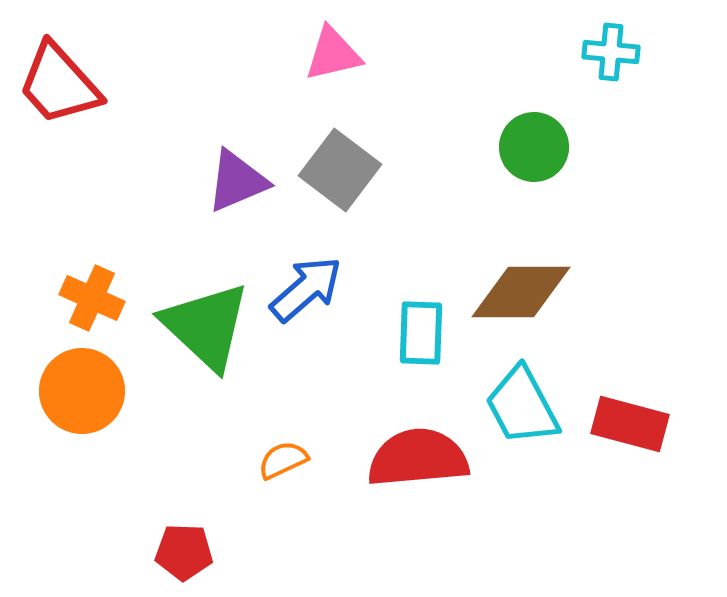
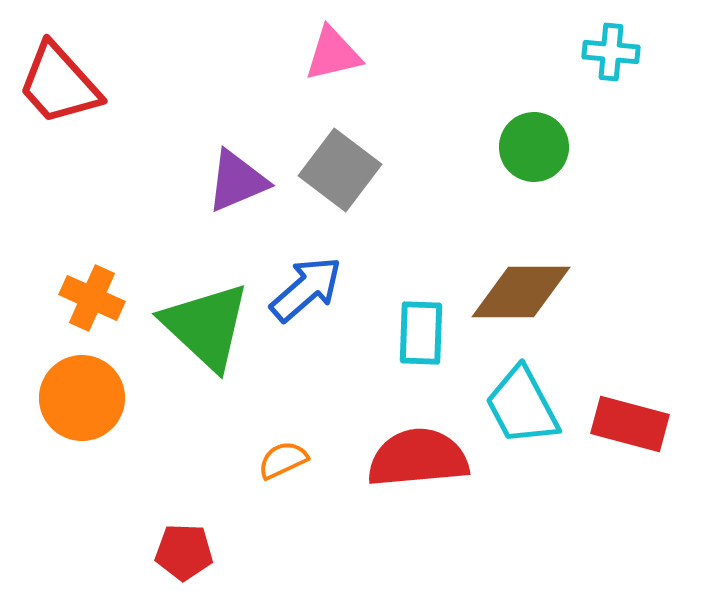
orange circle: moved 7 px down
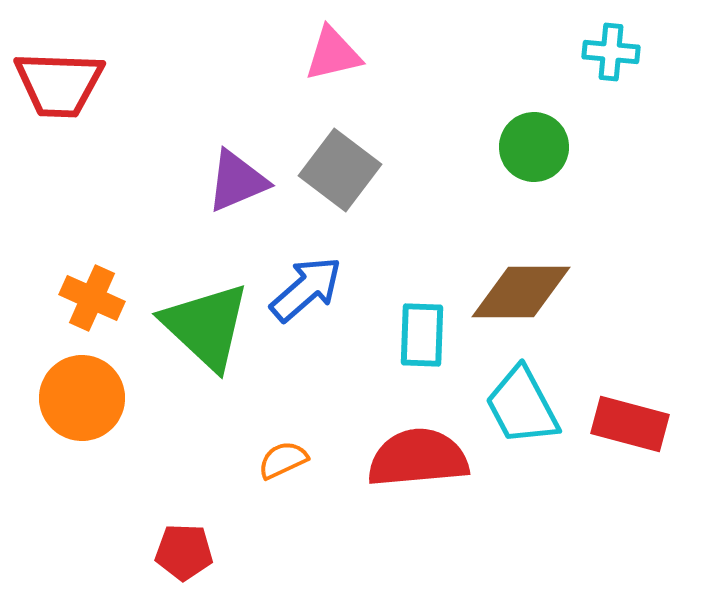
red trapezoid: rotated 46 degrees counterclockwise
cyan rectangle: moved 1 px right, 2 px down
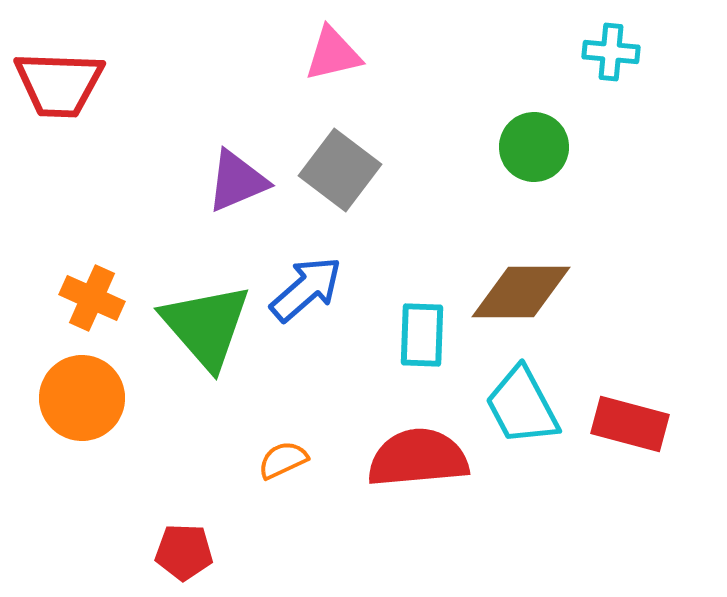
green triangle: rotated 6 degrees clockwise
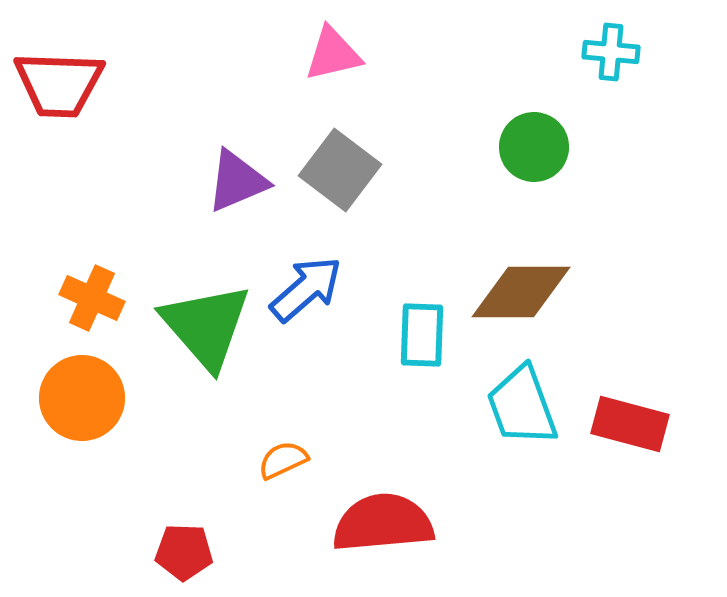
cyan trapezoid: rotated 8 degrees clockwise
red semicircle: moved 35 px left, 65 px down
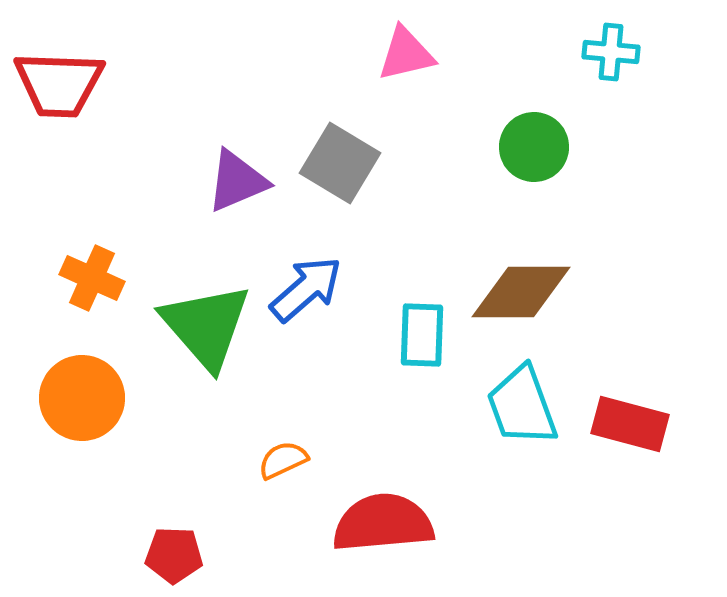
pink triangle: moved 73 px right
gray square: moved 7 px up; rotated 6 degrees counterclockwise
orange cross: moved 20 px up
red pentagon: moved 10 px left, 3 px down
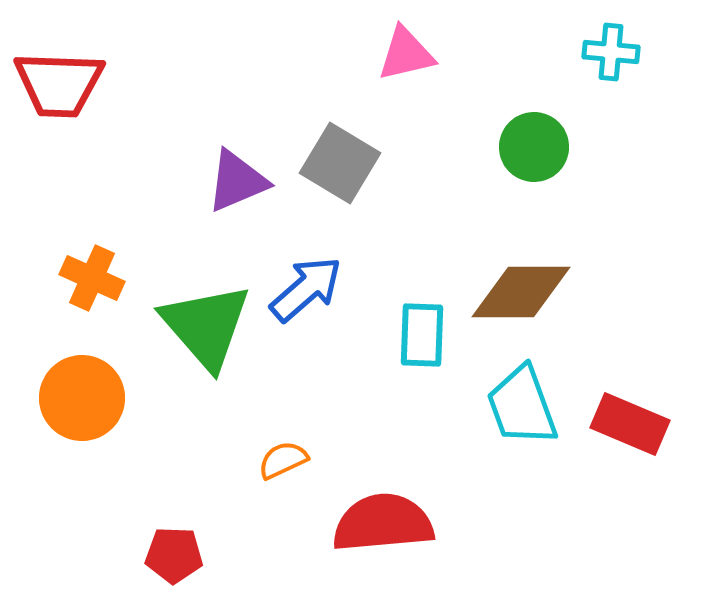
red rectangle: rotated 8 degrees clockwise
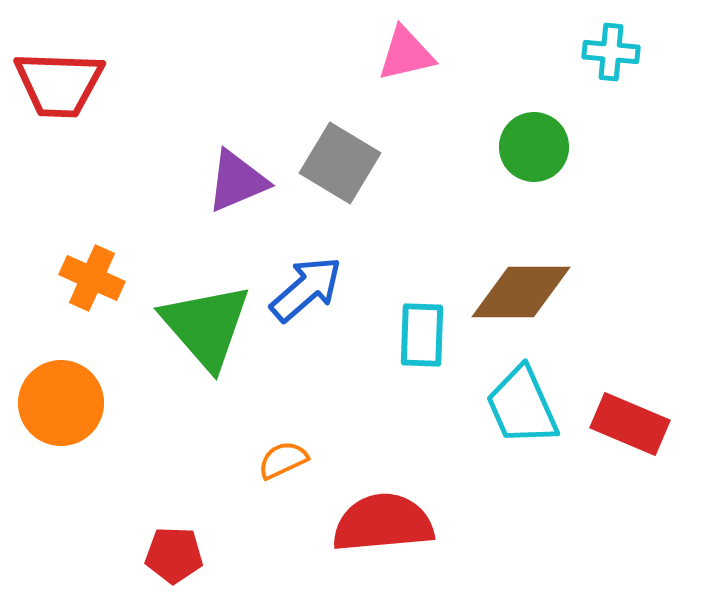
orange circle: moved 21 px left, 5 px down
cyan trapezoid: rotated 4 degrees counterclockwise
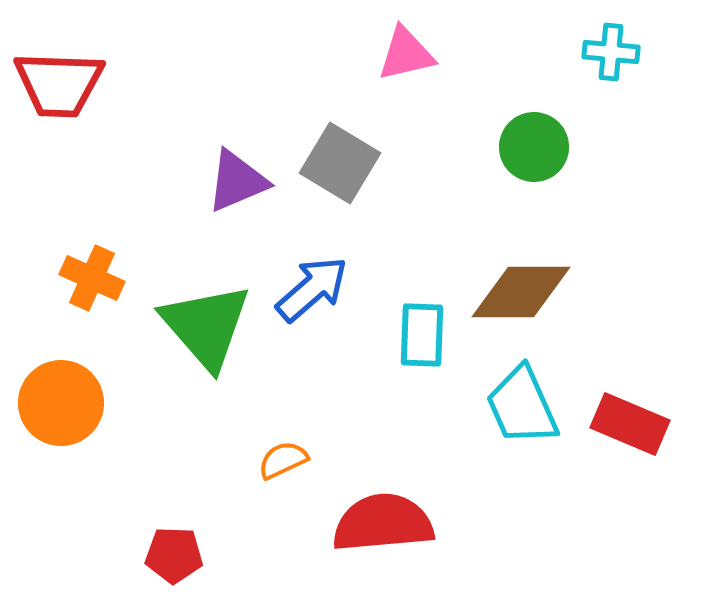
blue arrow: moved 6 px right
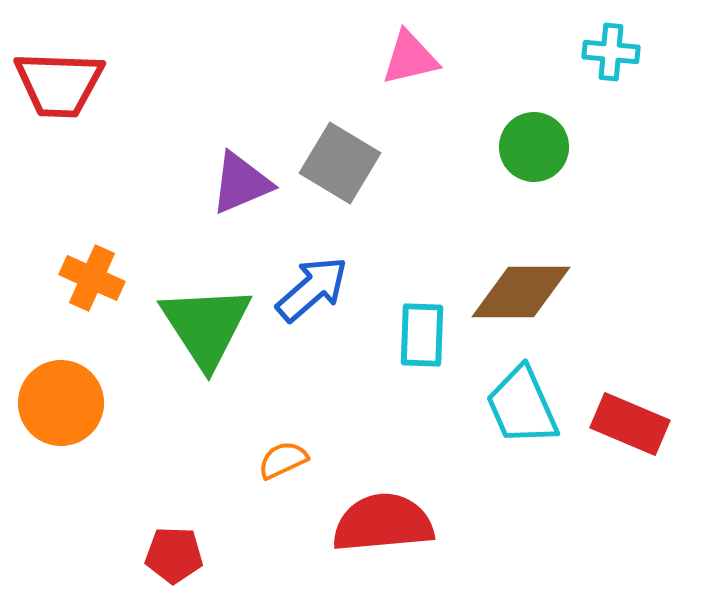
pink triangle: moved 4 px right, 4 px down
purple triangle: moved 4 px right, 2 px down
green triangle: rotated 8 degrees clockwise
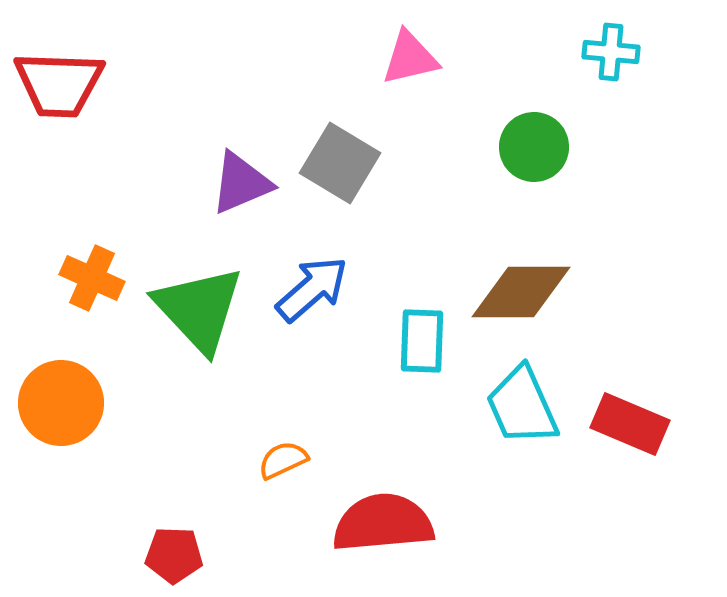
green triangle: moved 7 px left, 17 px up; rotated 10 degrees counterclockwise
cyan rectangle: moved 6 px down
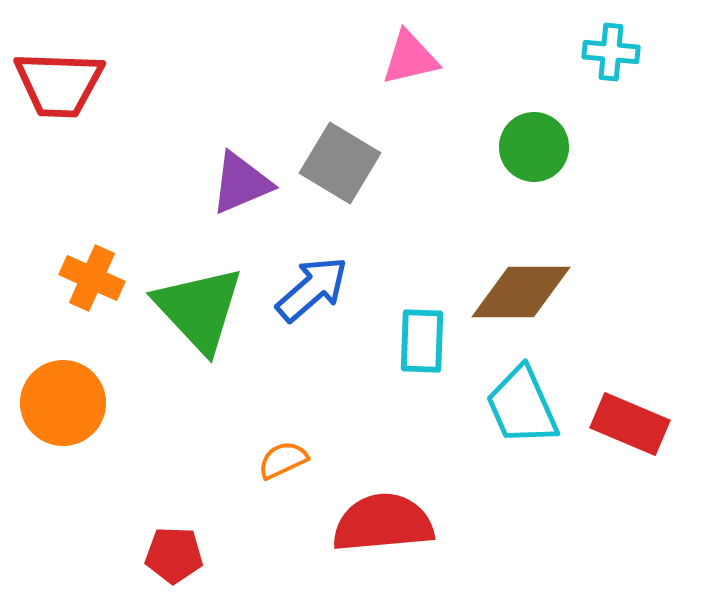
orange circle: moved 2 px right
